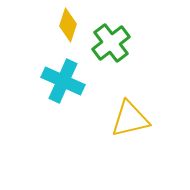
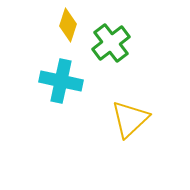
cyan cross: moved 2 px left; rotated 12 degrees counterclockwise
yellow triangle: rotated 30 degrees counterclockwise
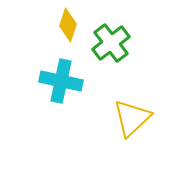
yellow triangle: moved 2 px right, 1 px up
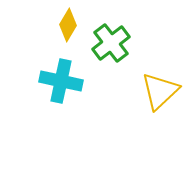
yellow diamond: rotated 12 degrees clockwise
yellow triangle: moved 28 px right, 27 px up
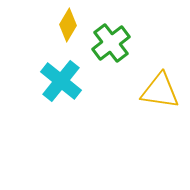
cyan cross: rotated 27 degrees clockwise
yellow triangle: rotated 51 degrees clockwise
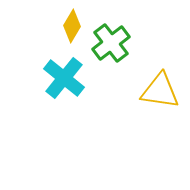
yellow diamond: moved 4 px right, 1 px down
cyan cross: moved 3 px right, 3 px up
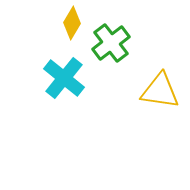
yellow diamond: moved 3 px up
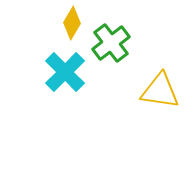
cyan cross: moved 1 px right, 6 px up; rotated 6 degrees clockwise
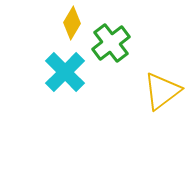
yellow triangle: moved 2 px right; rotated 45 degrees counterclockwise
